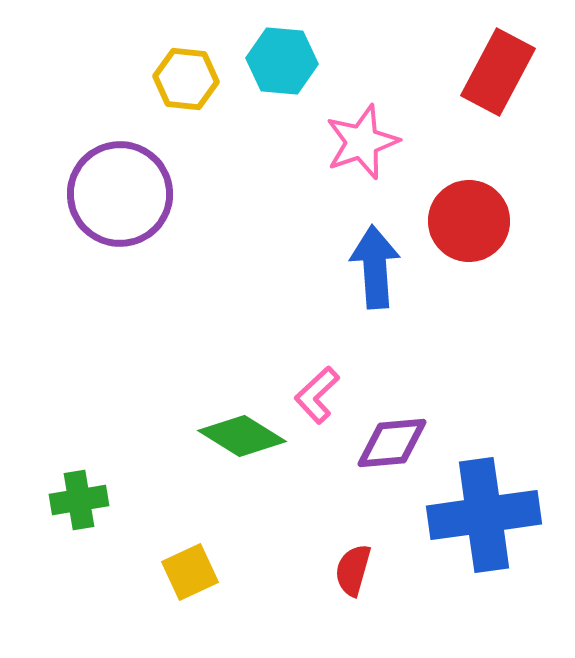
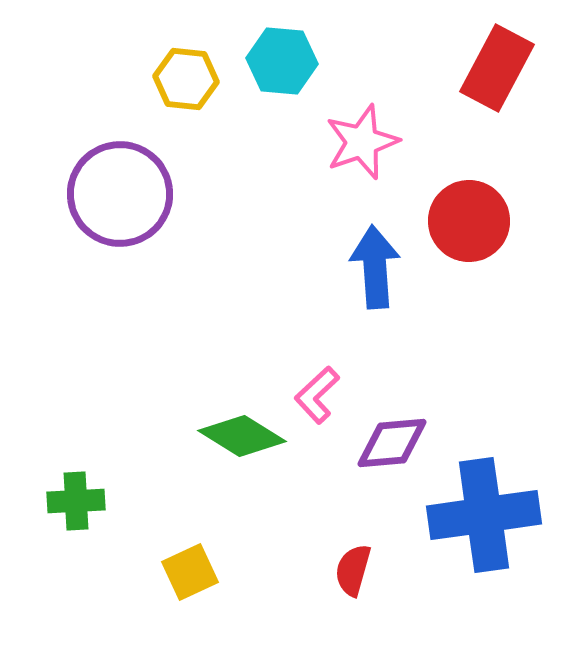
red rectangle: moved 1 px left, 4 px up
green cross: moved 3 px left, 1 px down; rotated 6 degrees clockwise
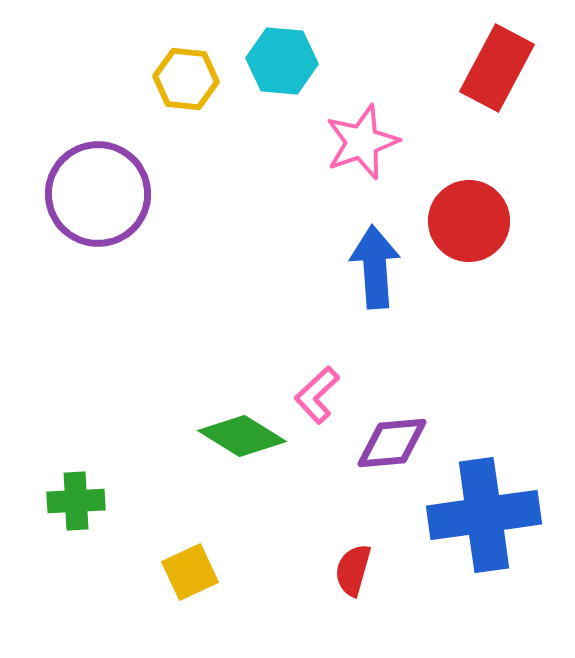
purple circle: moved 22 px left
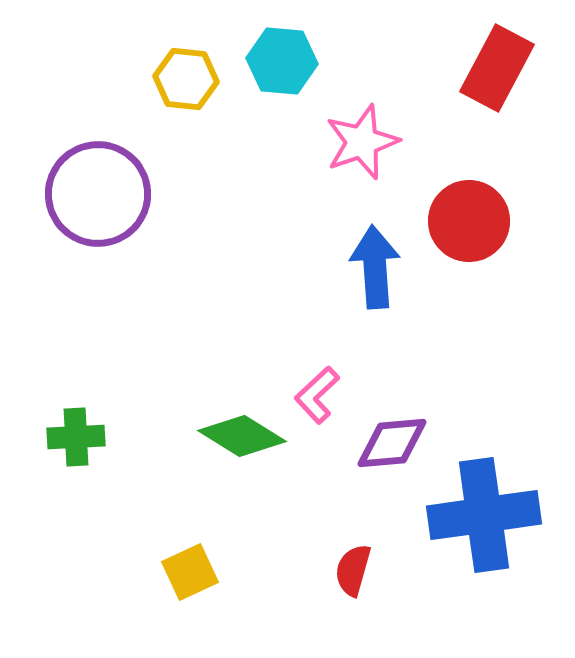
green cross: moved 64 px up
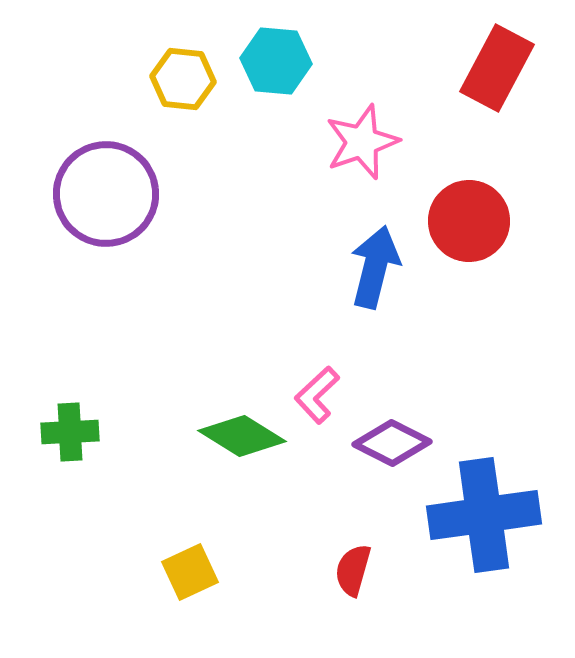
cyan hexagon: moved 6 px left
yellow hexagon: moved 3 px left
purple circle: moved 8 px right
blue arrow: rotated 18 degrees clockwise
green cross: moved 6 px left, 5 px up
purple diamond: rotated 32 degrees clockwise
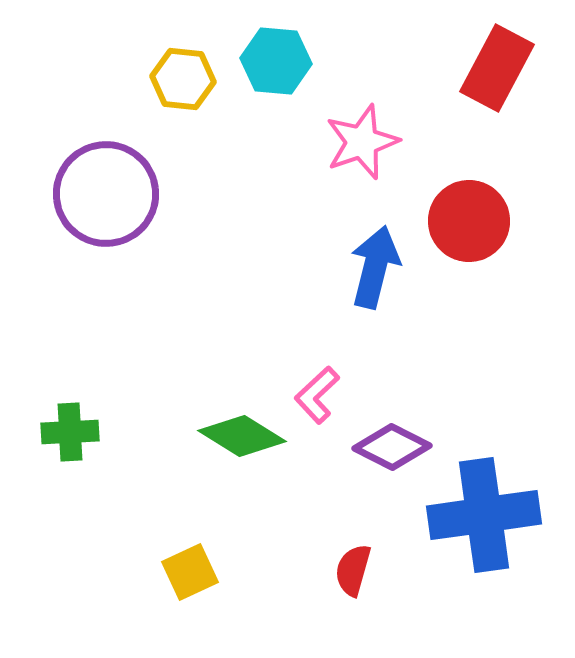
purple diamond: moved 4 px down
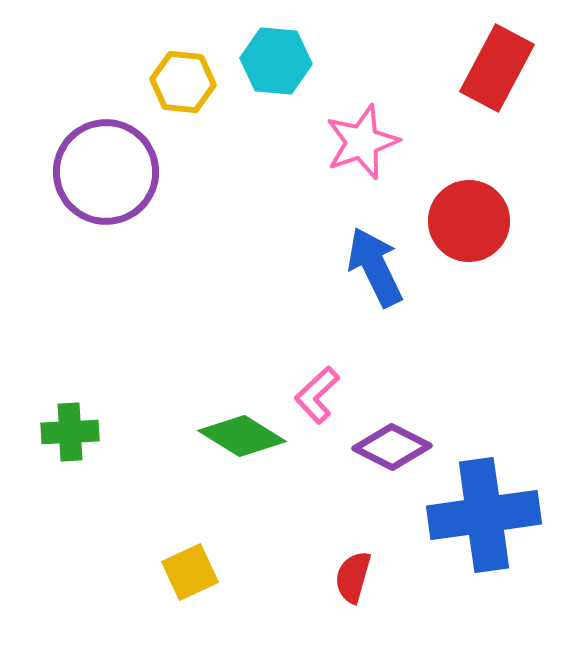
yellow hexagon: moved 3 px down
purple circle: moved 22 px up
blue arrow: rotated 40 degrees counterclockwise
red semicircle: moved 7 px down
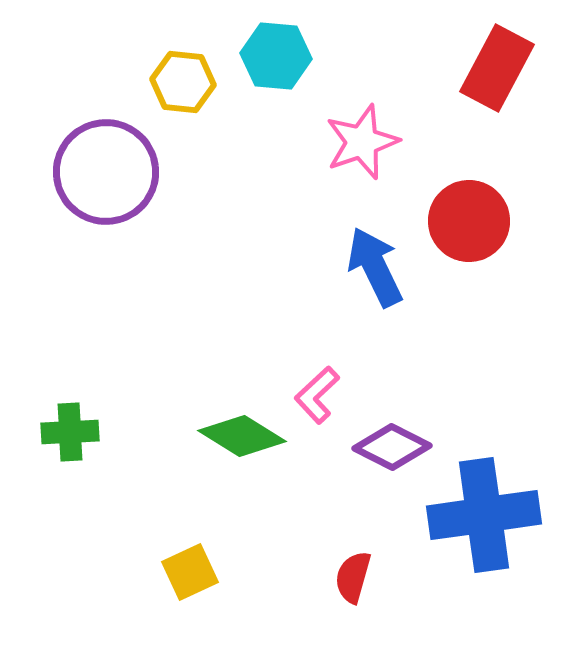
cyan hexagon: moved 5 px up
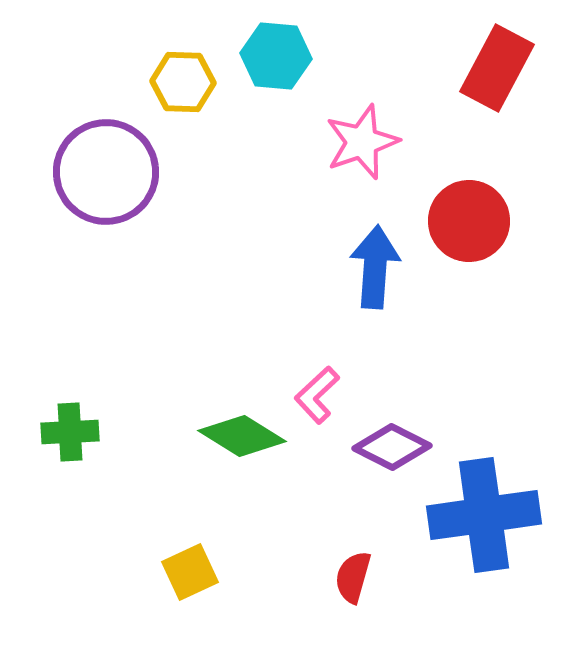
yellow hexagon: rotated 4 degrees counterclockwise
blue arrow: rotated 30 degrees clockwise
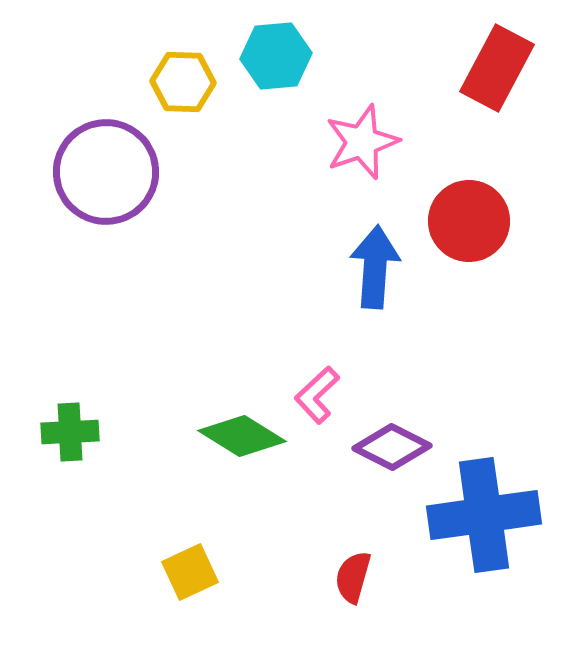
cyan hexagon: rotated 10 degrees counterclockwise
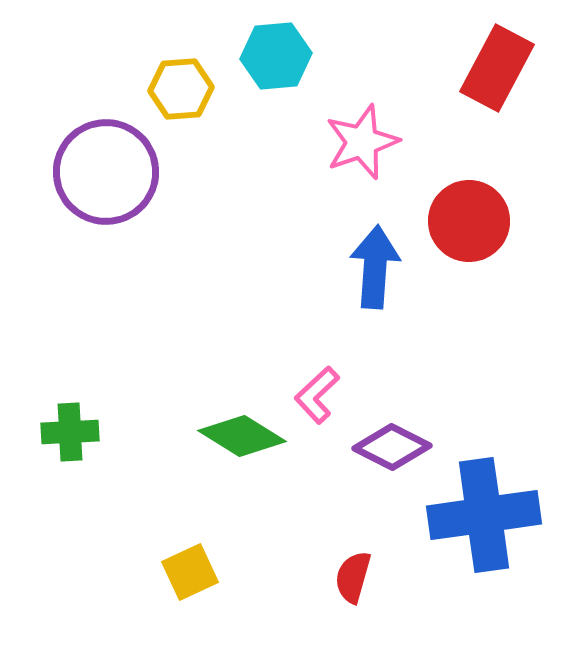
yellow hexagon: moved 2 px left, 7 px down; rotated 6 degrees counterclockwise
